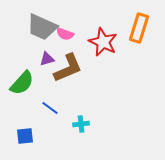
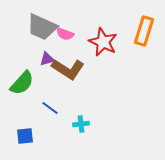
orange rectangle: moved 5 px right, 3 px down
brown L-shape: moved 1 px down; rotated 56 degrees clockwise
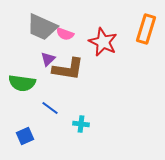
orange rectangle: moved 2 px right, 2 px up
purple triangle: moved 1 px right; rotated 28 degrees counterclockwise
brown L-shape: rotated 24 degrees counterclockwise
green semicircle: rotated 56 degrees clockwise
cyan cross: rotated 14 degrees clockwise
blue square: rotated 18 degrees counterclockwise
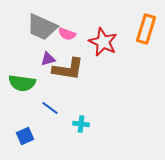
pink semicircle: moved 2 px right
purple triangle: rotated 28 degrees clockwise
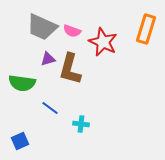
pink semicircle: moved 5 px right, 3 px up
brown L-shape: moved 2 px right; rotated 96 degrees clockwise
blue square: moved 5 px left, 5 px down
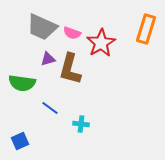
pink semicircle: moved 2 px down
red star: moved 2 px left, 1 px down; rotated 16 degrees clockwise
